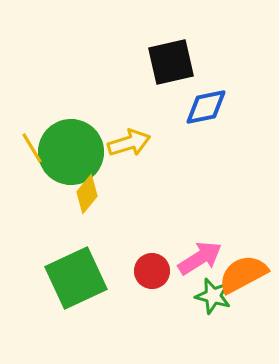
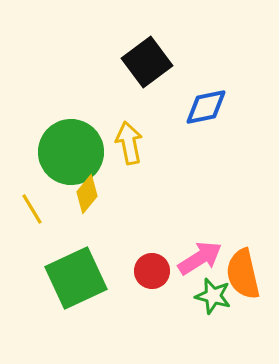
black square: moved 24 px left; rotated 24 degrees counterclockwise
yellow arrow: rotated 84 degrees counterclockwise
yellow line: moved 61 px down
orange semicircle: rotated 75 degrees counterclockwise
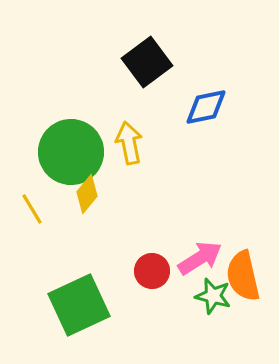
orange semicircle: moved 2 px down
green square: moved 3 px right, 27 px down
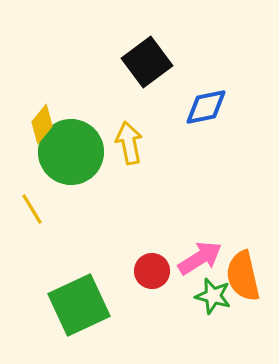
yellow diamond: moved 45 px left, 70 px up
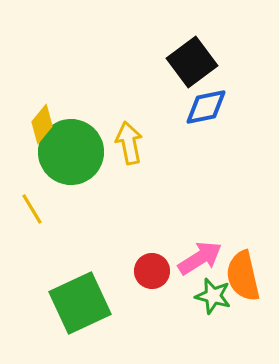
black square: moved 45 px right
green square: moved 1 px right, 2 px up
